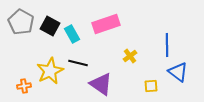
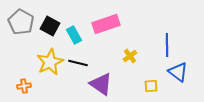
cyan rectangle: moved 2 px right, 1 px down
yellow star: moved 9 px up
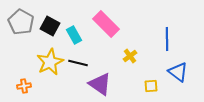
pink rectangle: rotated 64 degrees clockwise
blue line: moved 6 px up
purple triangle: moved 1 px left
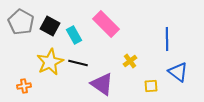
yellow cross: moved 5 px down
purple triangle: moved 2 px right
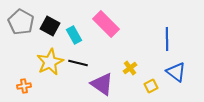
yellow cross: moved 7 px down
blue triangle: moved 2 px left
yellow square: rotated 24 degrees counterclockwise
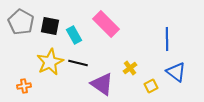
black square: rotated 18 degrees counterclockwise
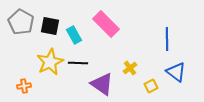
black line: rotated 12 degrees counterclockwise
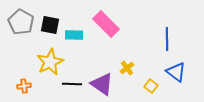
black square: moved 1 px up
cyan rectangle: rotated 60 degrees counterclockwise
black line: moved 6 px left, 21 px down
yellow cross: moved 3 px left
yellow square: rotated 24 degrees counterclockwise
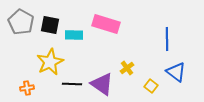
pink rectangle: rotated 28 degrees counterclockwise
orange cross: moved 3 px right, 2 px down
